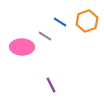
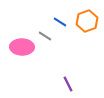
purple line: moved 17 px right, 1 px up
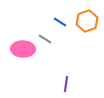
gray line: moved 3 px down
pink ellipse: moved 1 px right, 2 px down
purple line: moved 2 px left; rotated 35 degrees clockwise
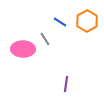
orange hexagon: rotated 10 degrees counterclockwise
gray line: rotated 24 degrees clockwise
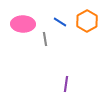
gray line: rotated 24 degrees clockwise
pink ellipse: moved 25 px up
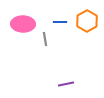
blue line: rotated 32 degrees counterclockwise
purple line: rotated 70 degrees clockwise
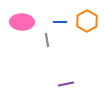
pink ellipse: moved 1 px left, 2 px up
gray line: moved 2 px right, 1 px down
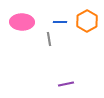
gray line: moved 2 px right, 1 px up
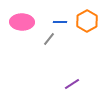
gray line: rotated 48 degrees clockwise
purple line: moved 6 px right; rotated 21 degrees counterclockwise
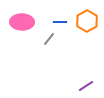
purple line: moved 14 px right, 2 px down
